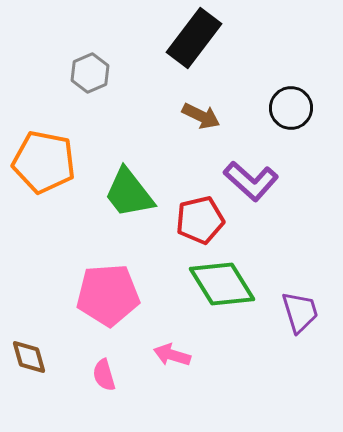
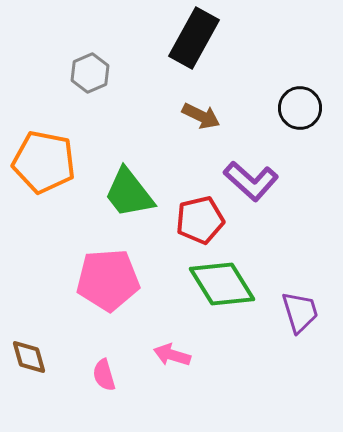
black rectangle: rotated 8 degrees counterclockwise
black circle: moved 9 px right
pink pentagon: moved 15 px up
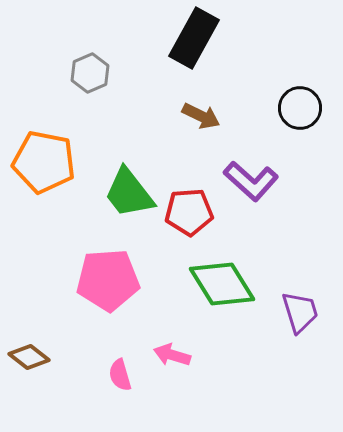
red pentagon: moved 11 px left, 8 px up; rotated 9 degrees clockwise
brown diamond: rotated 36 degrees counterclockwise
pink semicircle: moved 16 px right
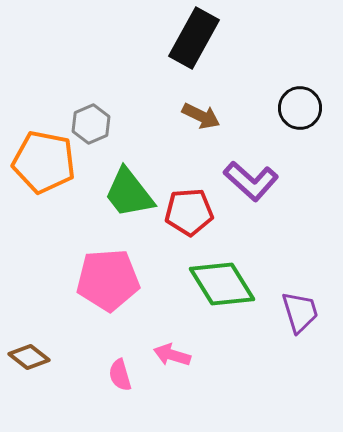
gray hexagon: moved 1 px right, 51 px down
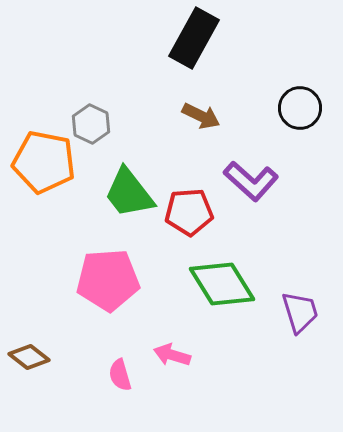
gray hexagon: rotated 12 degrees counterclockwise
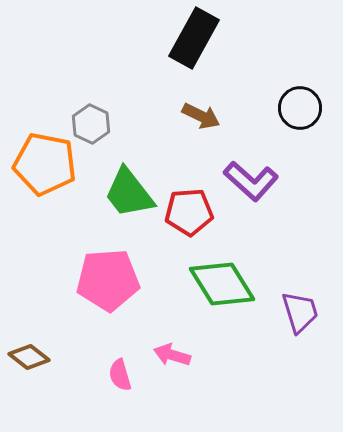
orange pentagon: moved 1 px right, 2 px down
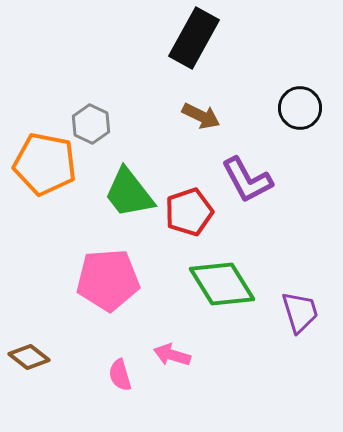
purple L-shape: moved 4 px left, 1 px up; rotated 20 degrees clockwise
red pentagon: rotated 15 degrees counterclockwise
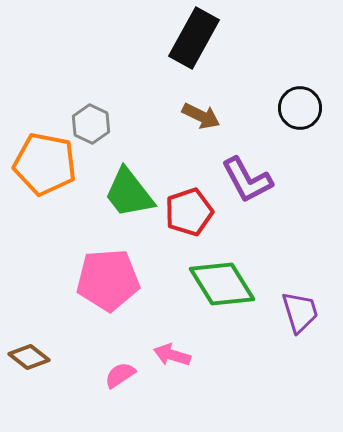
pink semicircle: rotated 72 degrees clockwise
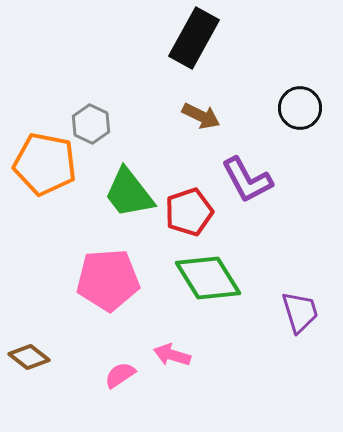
green diamond: moved 14 px left, 6 px up
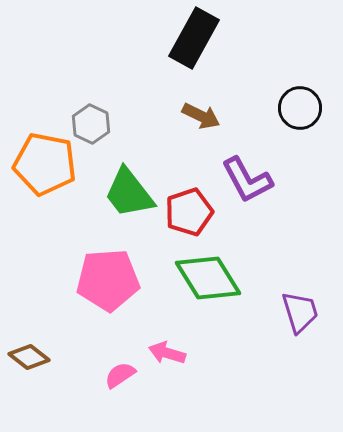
pink arrow: moved 5 px left, 2 px up
